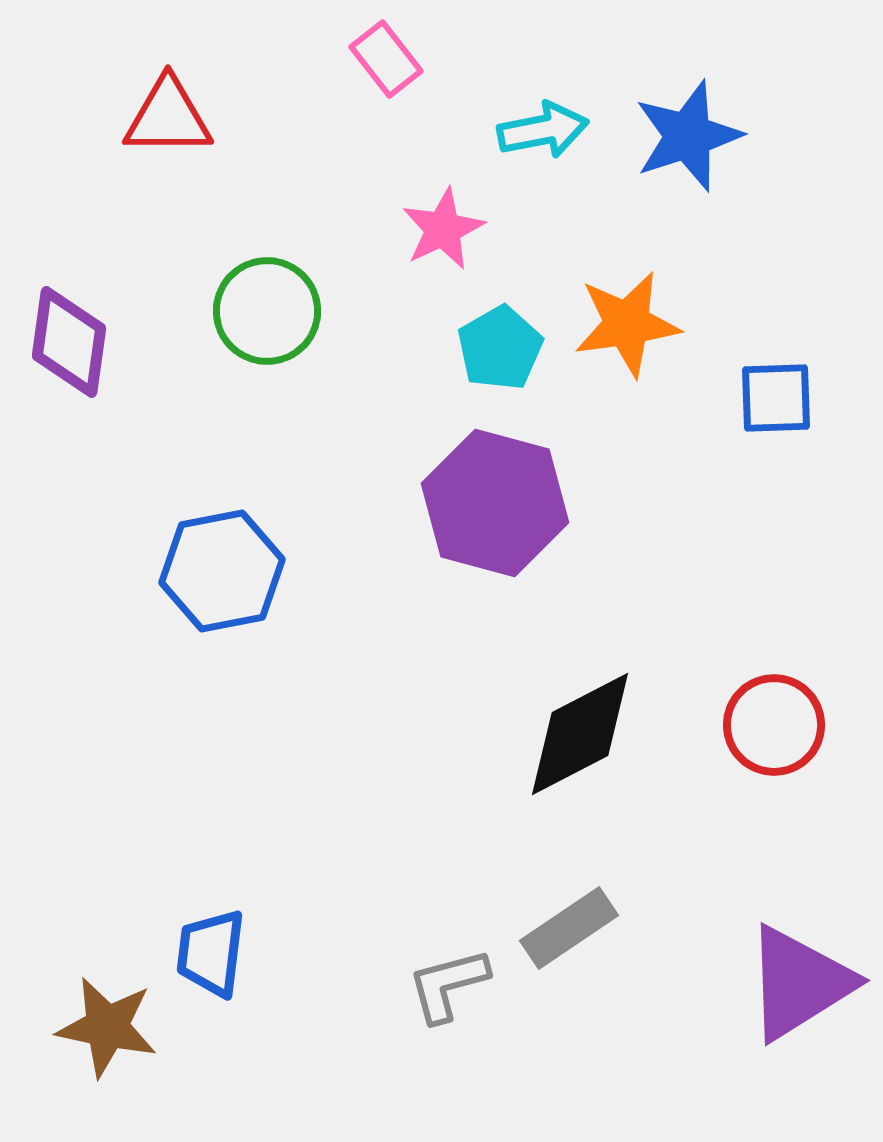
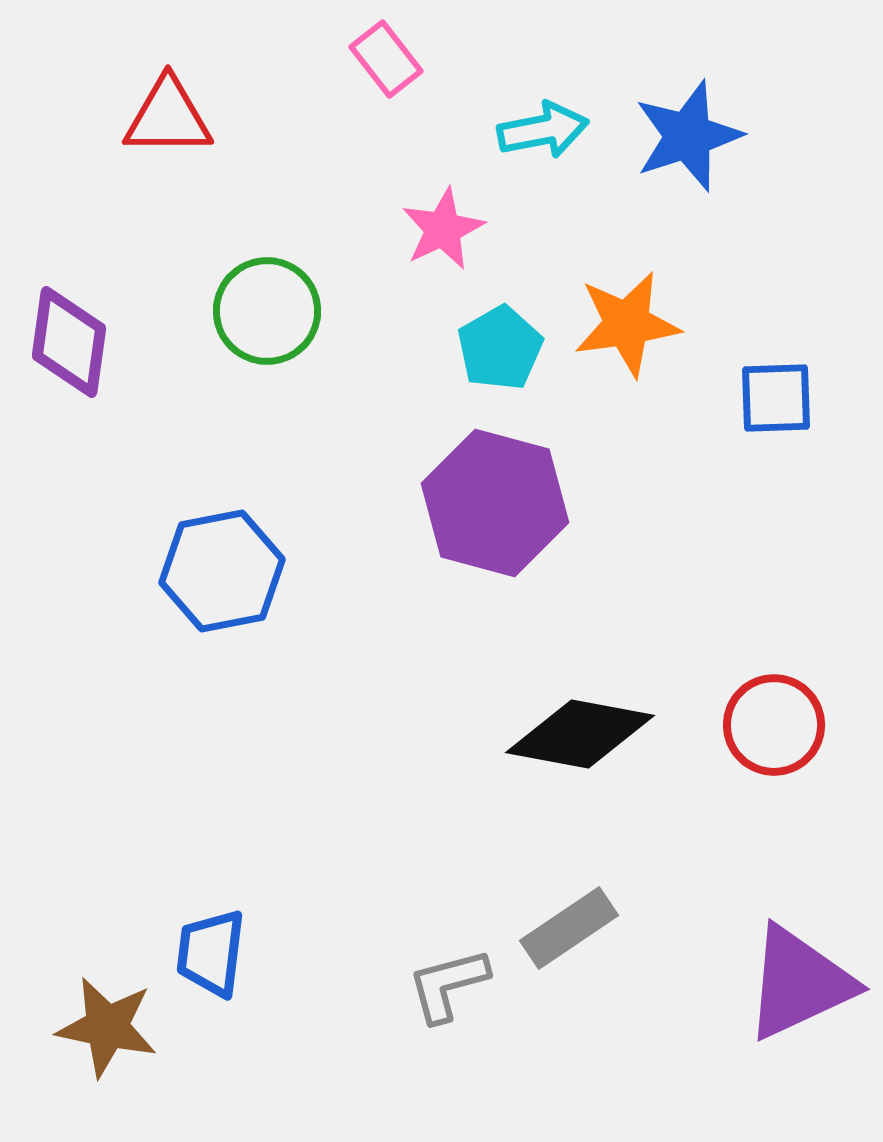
black diamond: rotated 38 degrees clockwise
purple triangle: rotated 7 degrees clockwise
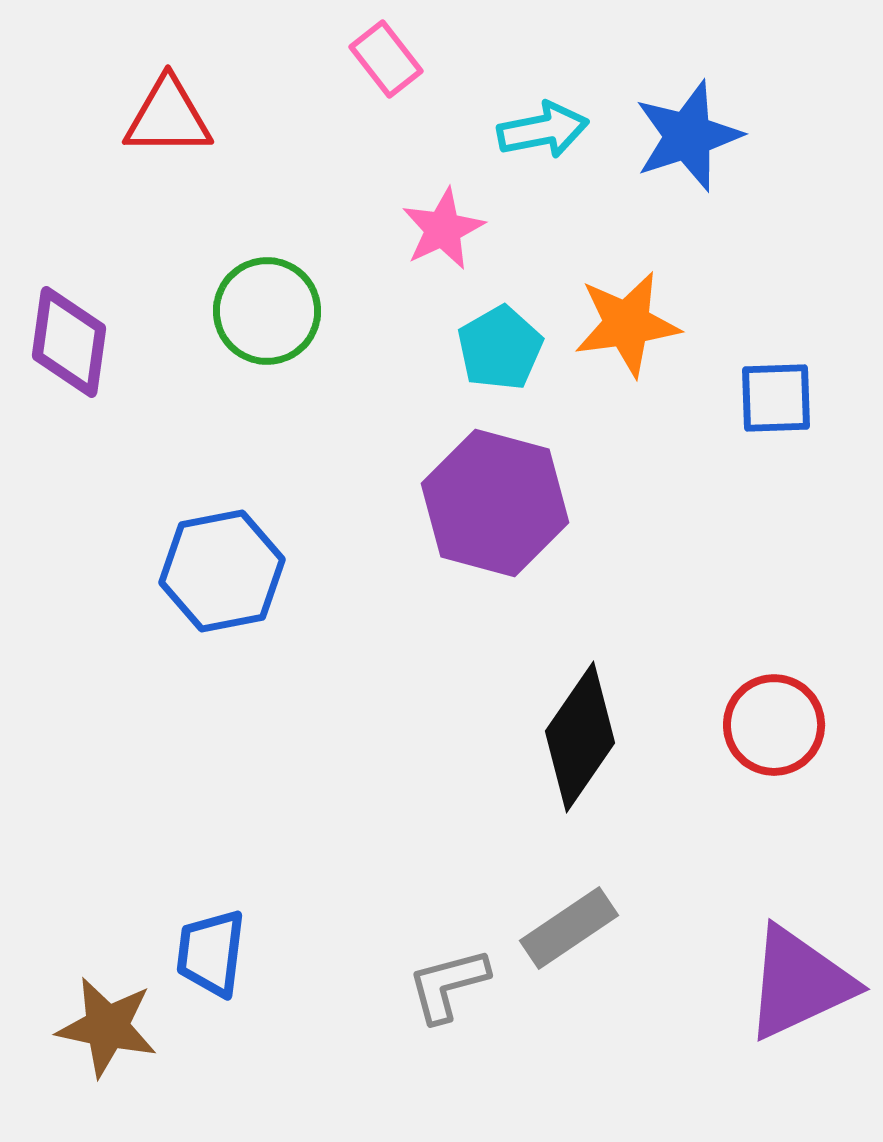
black diamond: moved 3 px down; rotated 66 degrees counterclockwise
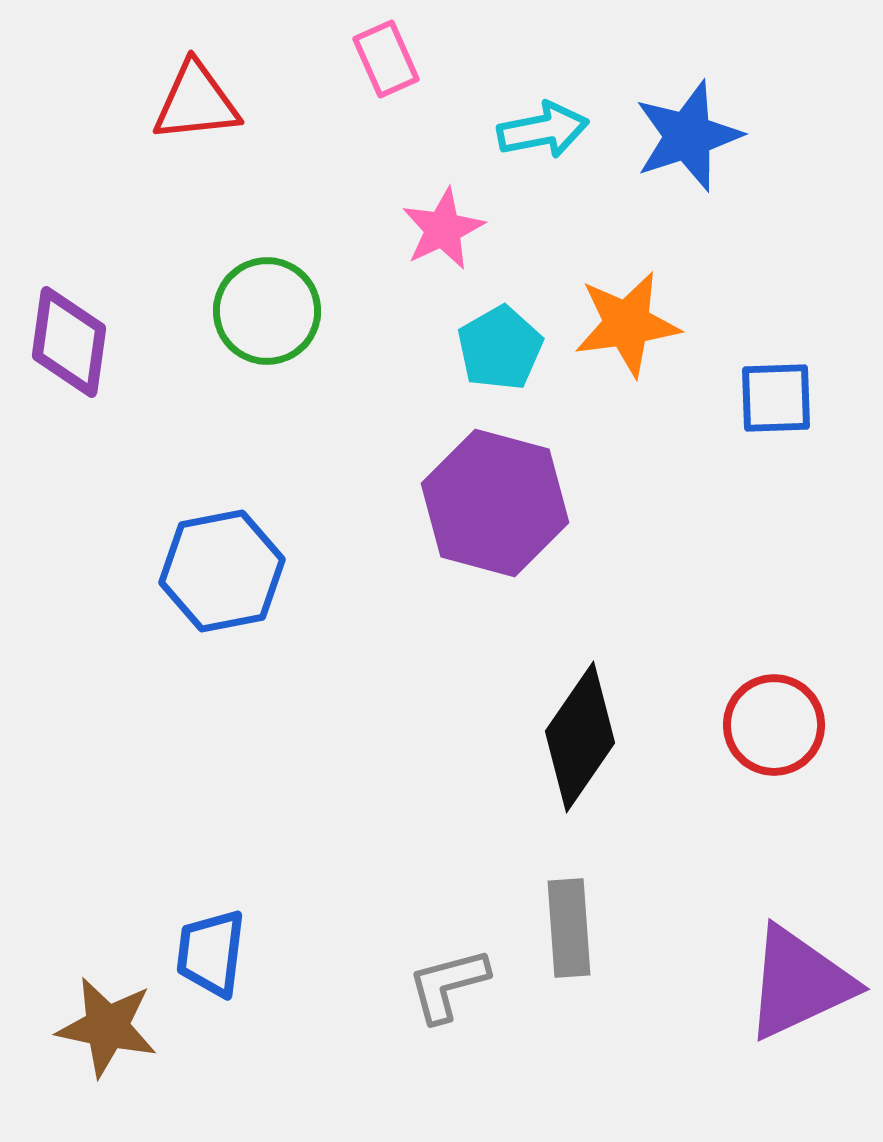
pink rectangle: rotated 14 degrees clockwise
red triangle: moved 28 px right, 15 px up; rotated 6 degrees counterclockwise
gray rectangle: rotated 60 degrees counterclockwise
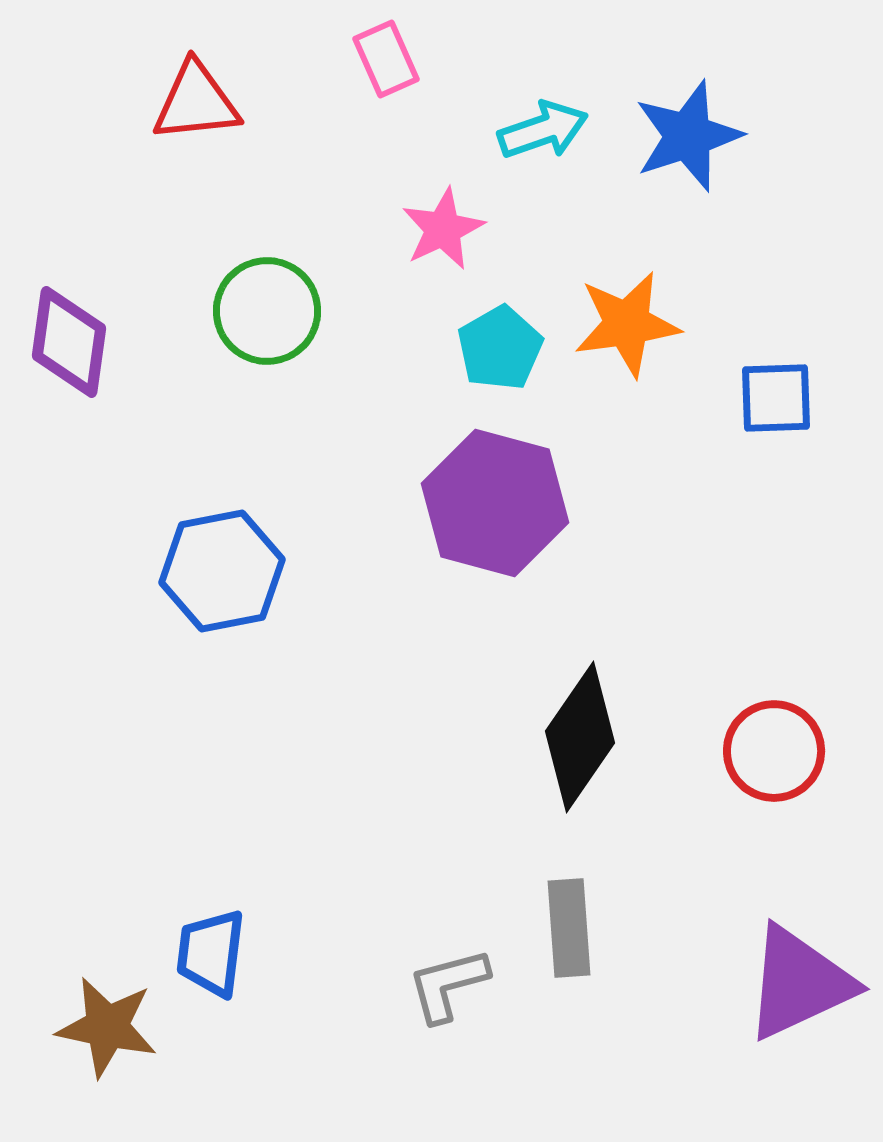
cyan arrow: rotated 8 degrees counterclockwise
red circle: moved 26 px down
